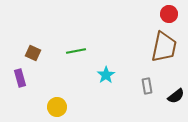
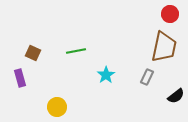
red circle: moved 1 px right
gray rectangle: moved 9 px up; rotated 35 degrees clockwise
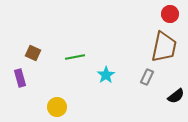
green line: moved 1 px left, 6 px down
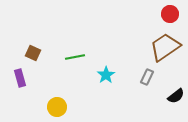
brown trapezoid: moved 1 px right; rotated 136 degrees counterclockwise
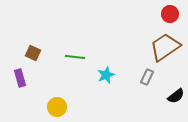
green line: rotated 18 degrees clockwise
cyan star: rotated 12 degrees clockwise
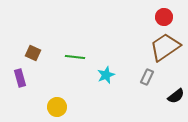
red circle: moved 6 px left, 3 px down
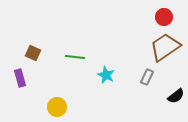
cyan star: rotated 24 degrees counterclockwise
